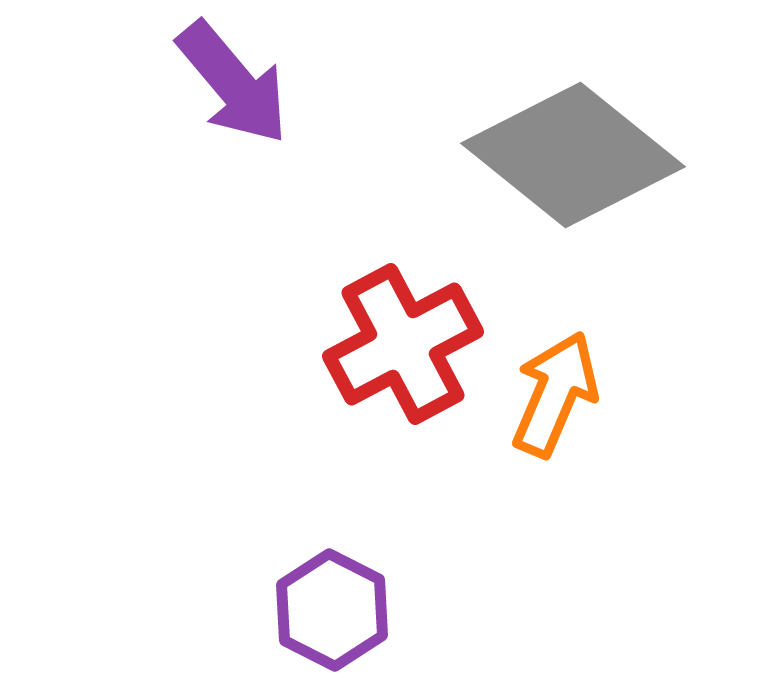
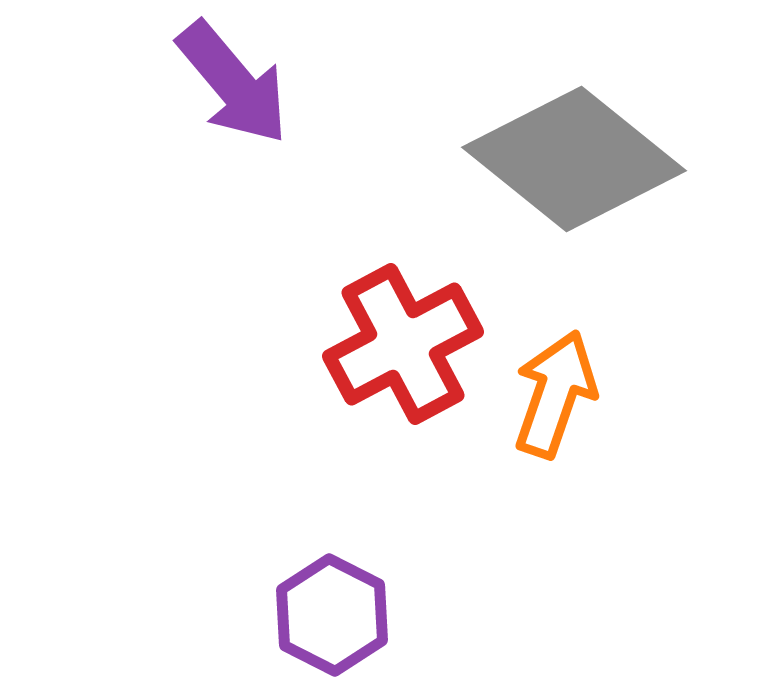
gray diamond: moved 1 px right, 4 px down
orange arrow: rotated 4 degrees counterclockwise
purple hexagon: moved 5 px down
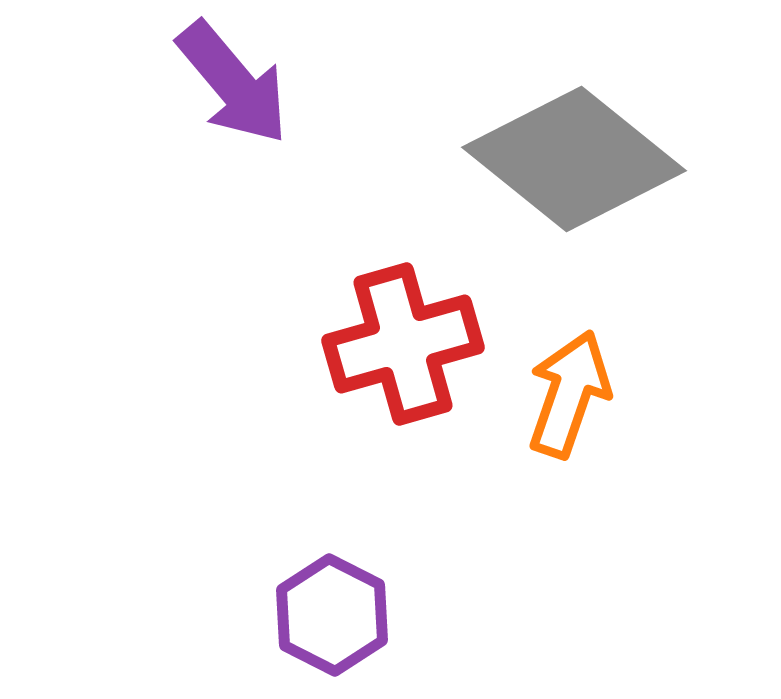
red cross: rotated 12 degrees clockwise
orange arrow: moved 14 px right
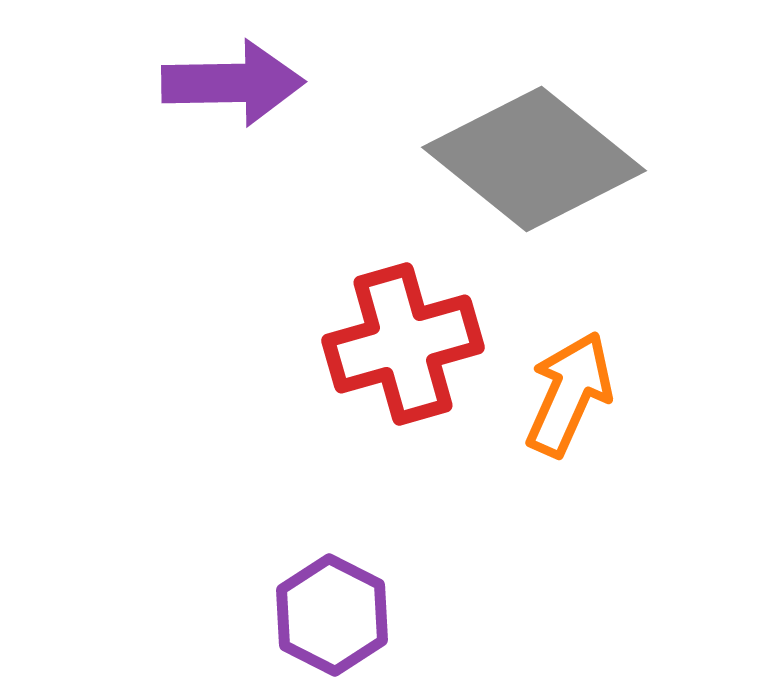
purple arrow: rotated 51 degrees counterclockwise
gray diamond: moved 40 px left
orange arrow: rotated 5 degrees clockwise
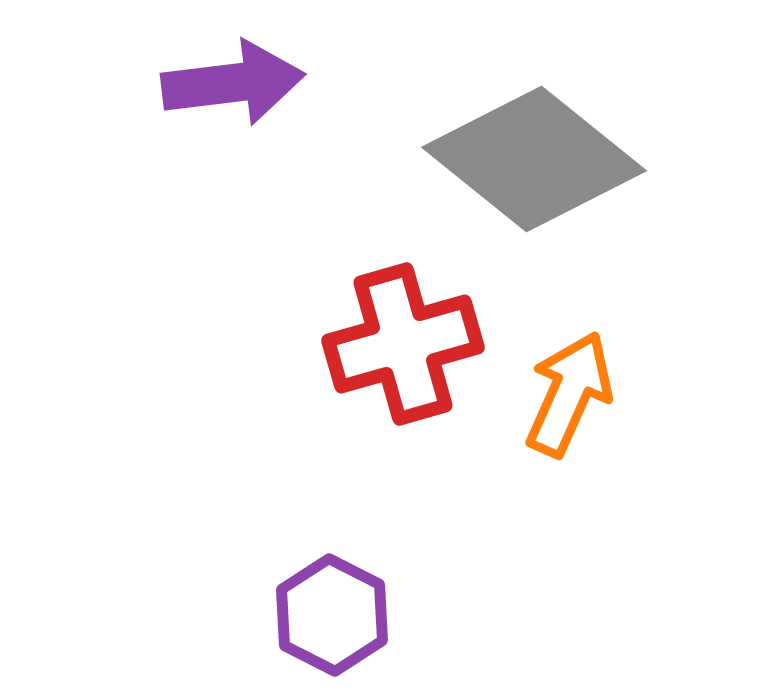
purple arrow: rotated 6 degrees counterclockwise
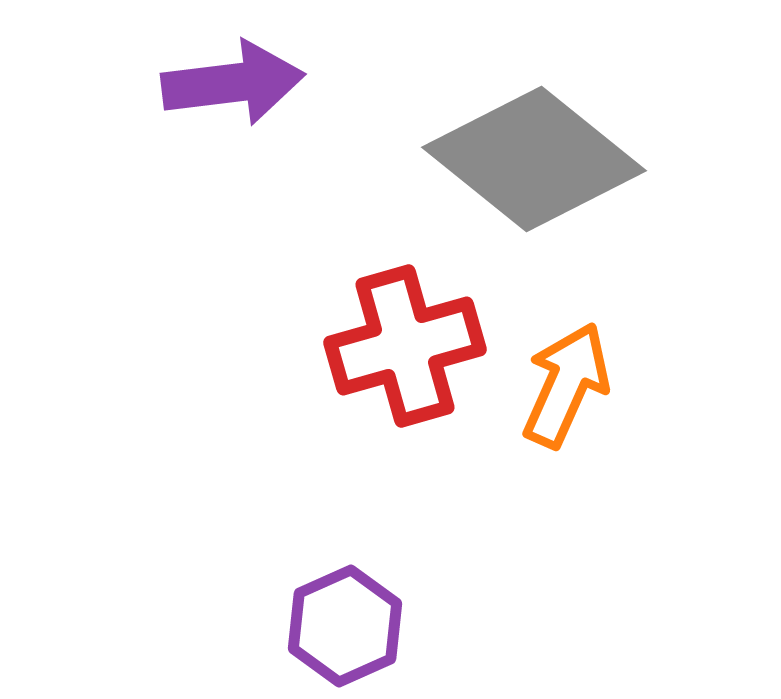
red cross: moved 2 px right, 2 px down
orange arrow: moved 3 px left, 9 px up
purple hexagon: moved 13 px right, 11 px down; rotated 9 degrees clockwise
